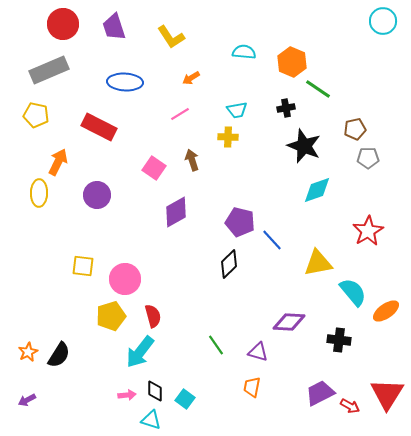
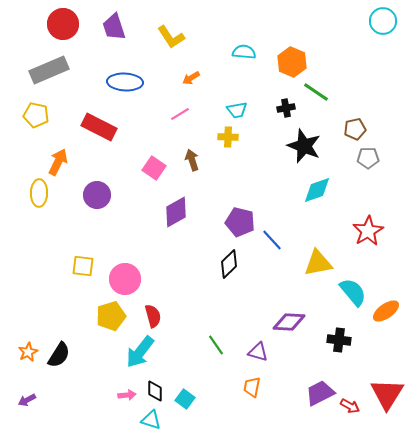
green line at (318, 89): moved 2 px left, 3 px down
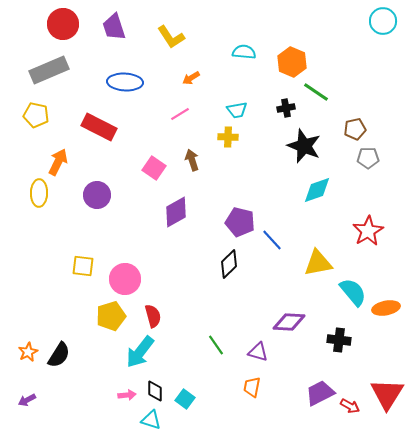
orange ellipse at (386, 311): moved 3 px up; rotated 24 degrees clockwise
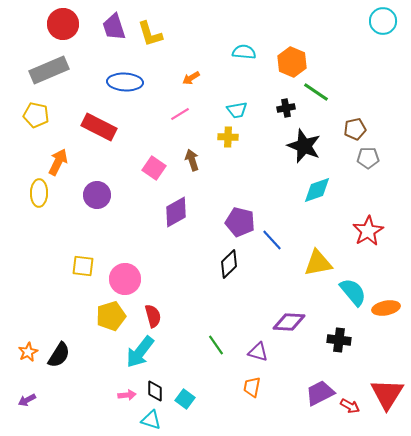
yellow L-shape at (171, 37): moved 21 px left, 3 px up; rotated 16 degrees clockwise
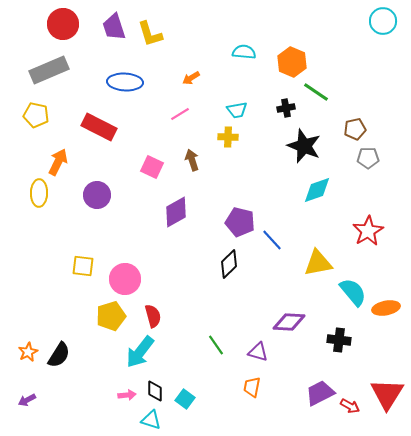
pink square at (154, 168): moved 2 px left, 1 px up; rotated 10 degrees counterclockwise
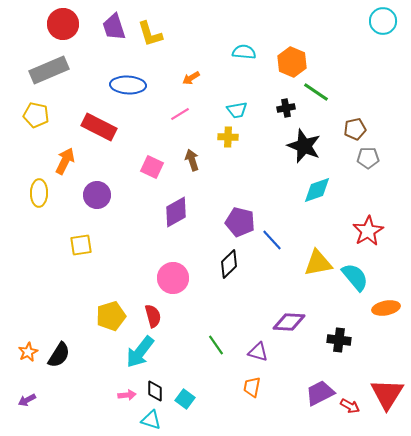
blue ellipse at (125, 82): moved 3 px right, 3 px down
orange arrow at (58, 162): moved 7 px right, 1 px up
yellow square at (83, 266): moved 2 px left, 21 px up; rotated 15 degrees counterclockwise
pink circle at (125, 279): moved 48 px right, 1 px up
cyan semicircle at (353, 292): moved 2 px right, 15 px up
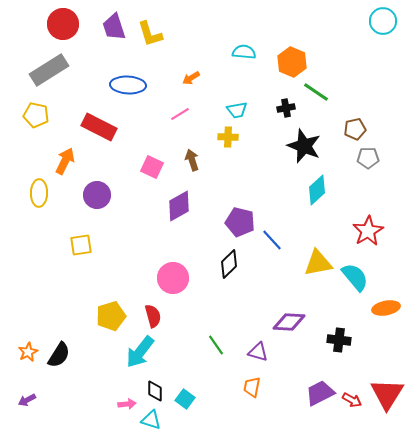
gray rectangle at (49, 70): rotated 9 degrees counterclockwise
cyan diamond at (317, 190): rotated 24 degrees counterclockwise
purple diamond at (176, 212): moved 3 px right, 6 px up
pink arrow at (127, 395): moved 9 px down
red arrow at (350, 406): moved 2 px right, 6 px up
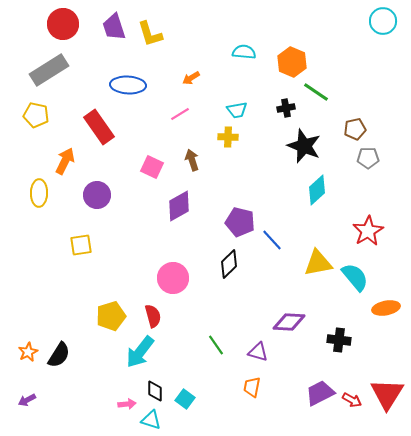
red rectangle at (99, 127): rotated 28 degrees clockwise
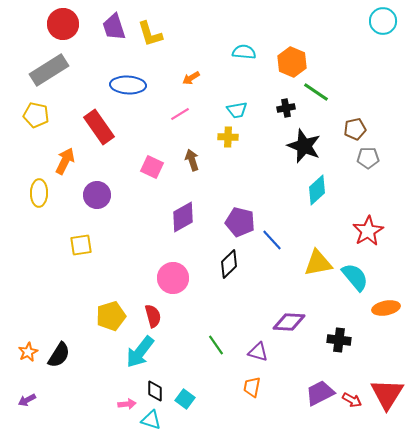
purple diamond at (179, 206): moved 4 px right, 11 px down
